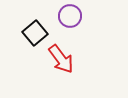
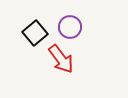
purple circle: moved 11 px down
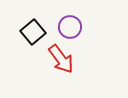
black square: moved 2 px left, 1 px up
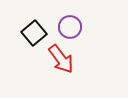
black square: moved 1 px right, 1 px down
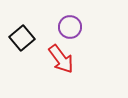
black square: moved 12 px left, 5 px down
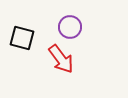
black square: rotated 35 degrees counterclockwise
